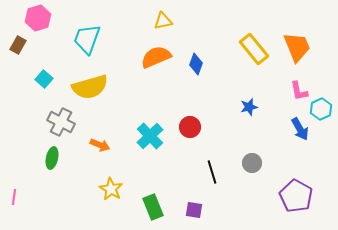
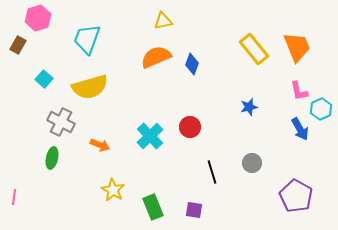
blue diamond: moved 4 px left
yellow star: moved 2 px right, 1 px down
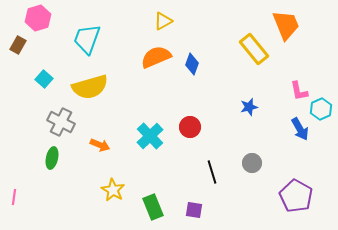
yellow triangle: rotated 18 degrees counterclockwise
orange trapezoid: moved 11 px left, 22 px up
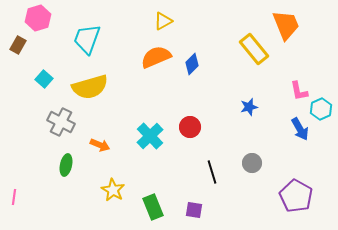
blue diamond: rotated 25 degrees clockwise
green ellipse: moved 14 px right, 7 px down
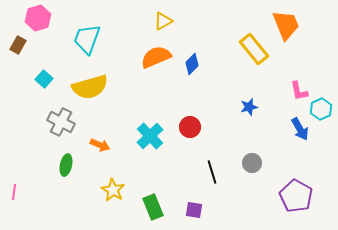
pink line: moved 5 px up
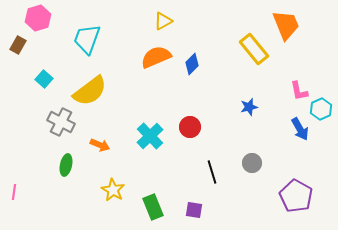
yellow semicircle: moved 4 px down; rotated 21 degrees counterclockwise
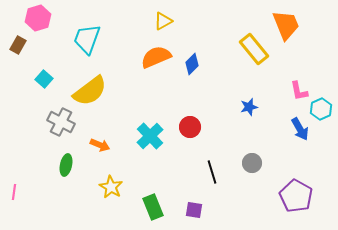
yellow star: moved 2 px left, 3 px up
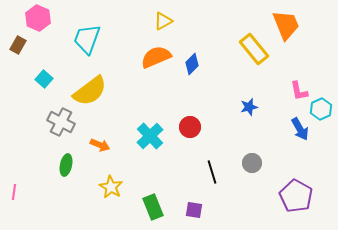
pink hexagon: rotated 20 degrees counterclockwise
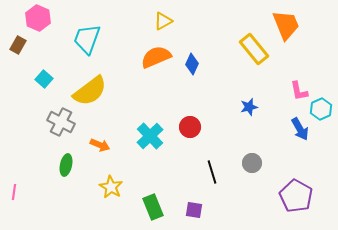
blue diamond: rotated 20 degrees counterclockwise
